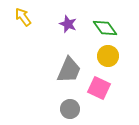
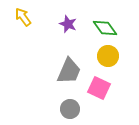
gray trapezoid: moved 1 px down
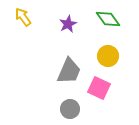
purple star: rotated 24 degrees clockwise
green diamond: moved 3 px right, 9 px up
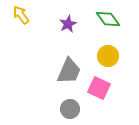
yellow arrow: moved 2 px left, 2 px up
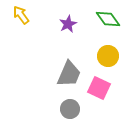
gray trapezoid: moved 3 px down
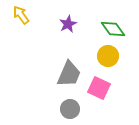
green diamond: moved 5 px right, 10 px down
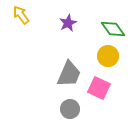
purple star: moved 1 px up
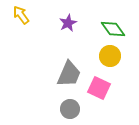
yellow circle: moved 2 px right
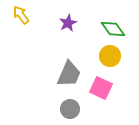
pink square: moved 2 px right
